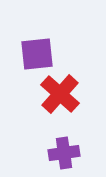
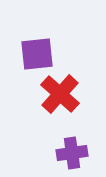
purple cross: moved 8 px right
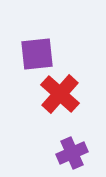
purple cross: rotated 16 degrees counterclockwise
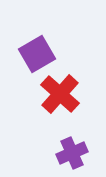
purple square: rotated 24 degrees counterclockwise
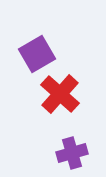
purple cross: rotated 8 degrees clockwise
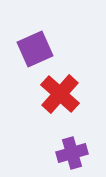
purple square: moved 2 px left, 5 px up; rotated 6 degrees clockwise
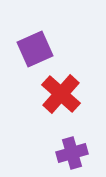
red cross: moved 1 px right
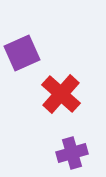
purple square: moved 13 px left, 4 px down
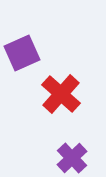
purple cross: moved 5 px down; rotated 28 degrees counterclockwise
